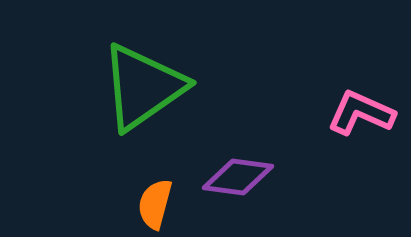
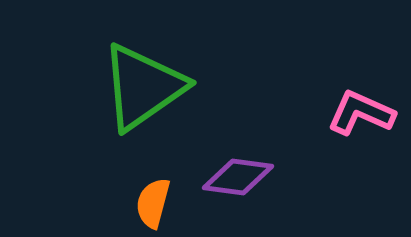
orange semicircle: moved 2 px left, 1 px up
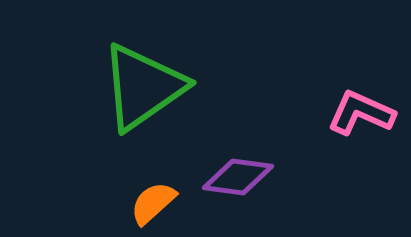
orange semicircle: rotated 33 degrees clockwise
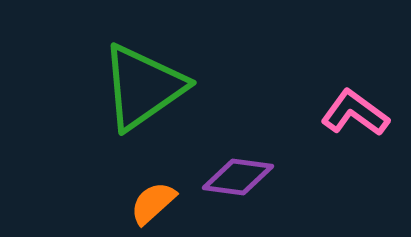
pink L-shape: moved 6 px left; rotated 12 degrees clockwise
